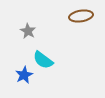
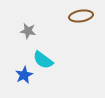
gray star: rotated 21 degrees counterclockwise
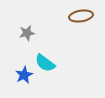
gray star: moved 1 px left, 2 px down; rotated 21 degrees counterclockwise
cyan semicircle: moved 2 px right, 3 px down
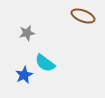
brown ellipse: moved 2 px right; rotated 30 degrees clockwise
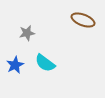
brown ellipse: moved 4 px down
blue star: moved 9 px left, 10 px up
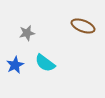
brown ellipse: moved 6 px down
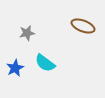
blue star: moved 3 px down
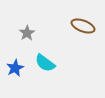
gray star: rotated 21 degrees counterclockwise
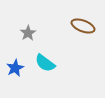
gray star: moved 1 px right
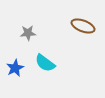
gray star: rotated 28 degrees clockwise
